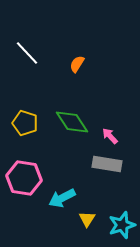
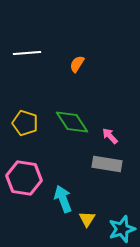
white line: rotated 52 degrees counterclockwise
cyan arrow: moved 1 px right, 1 px down; rotated 96 degrees clockwise
cyan star: moved 4 px down
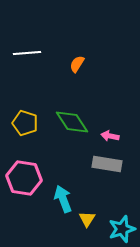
pink arrow: rotated 36 degrees counterclockwise
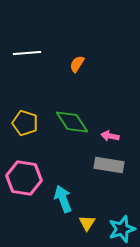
gray rectangle: moved 2 px right, 1 px down
yellow triangle: moved 4 px down
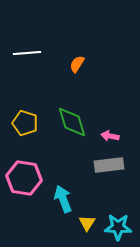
green diamond: rotated 16 degrees clockwise
gray rectangle: rotated 16 degrees counterclockwise
cyan star: moved 4 px left, 2 px up; rotated 20 degrees clockwise
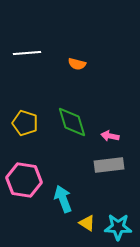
orange semicircle: rotated 108 degrees counterclockwise
pink hexagon: moved 2 px down
yellow triangle: rotated 30 degrees counterclockwise
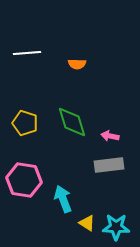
orange semicircle: rotated 12 degrees counterclockwise
cyan star: moved 2 px left
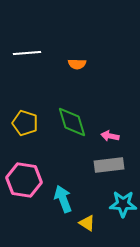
cyan star: moved 7 px right, 23 px up
